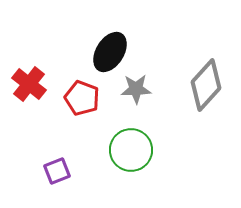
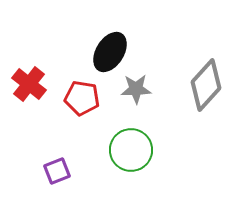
red pentagon: rotated 12 degrees counterclockwise
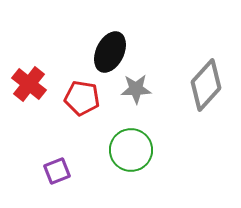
black ellipse: rotated 6 degrees counterclockwise
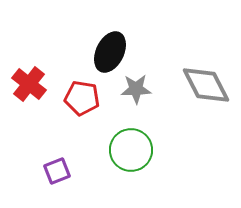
gray diamond: rotated 69 degrees counterclockwise
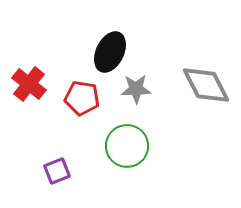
green circle: moved 4 px left, 4 px up
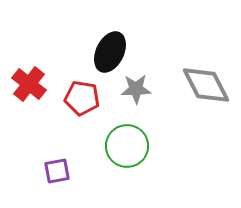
purple square: rotated 12 degrees clockwise
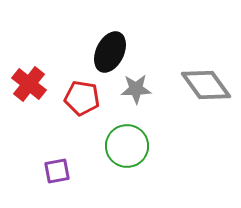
gray diamond: rotated 9 degrees counterclockwise
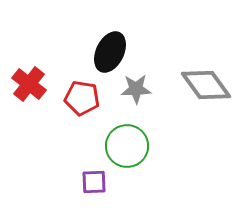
purple square: moved 37 px right, 11 px down; rotated 8 degrees clockwise
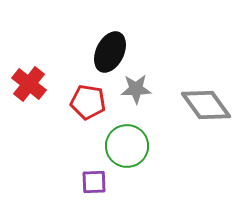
gray diamond: moved 20 px down
red pentagon: moved 6 px right, 4 px down
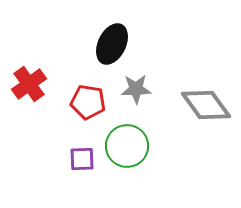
black ellipse: moved 2 px right, 8 px up
red cross: rotated 16 degrees clockwise
purple square: moved 12 px left, 23 px up
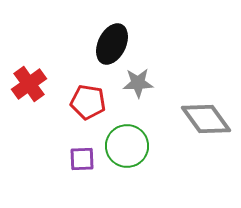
gray star: moved 2 px right, 6 px up
gray diamond: moved 14 px down
